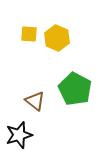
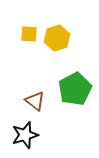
yellow hexagon: rotated 20 degrees clockwise
green pentagon: rotated 16 degrees clockwise
black star: moved 6 px right
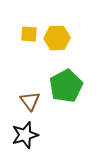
yellow hexagon: rotated 15 degrees clockwise
green pentagon: moved 9 px left, 3 px up
brown triangle: moved 5 px left; rotated 15 degrees clockwise
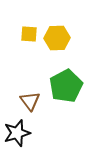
black star: moved 8 px left, 2 px up
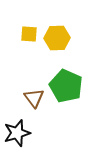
green pentagon: rotated 20 degrees counterclockwise
brown triangle: moved 4 px right, 3 px up
